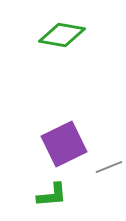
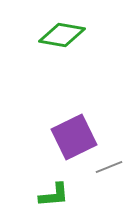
purple square: moved 10 px right, 7 px up
green L-shape: moved 2 px right
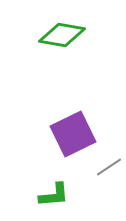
purple square: moved 1 px left, 3 px up
gray line: rotated 12 degrees counterclockwise
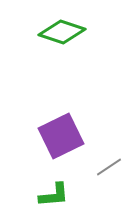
green diamond: moved 3 px up; rotated 9 degrees clockwise
purple square: moved 12 px left, 2 px down
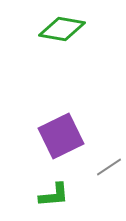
green diamond: moved 3 px up; rotated 9 degrees counterclockwise
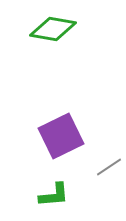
green diamond: moved 9 px left
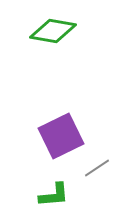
green diamond: moved 2 px down
gray line: moved 12 px left, 1 px down
